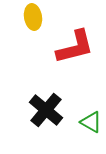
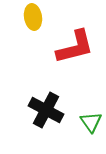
black cross: rotated 12 degrees counterclockwise
green triangle: rotated 25 degrees clockwise
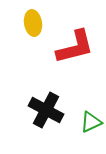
yellow ellipse: moved 6 px down
green triangle: rotated 40 degrees clockwise
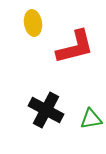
green triangle: moved 3 px up; rotated 15 degrees clockwise
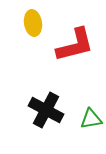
red L-shape: moved 2 px up
